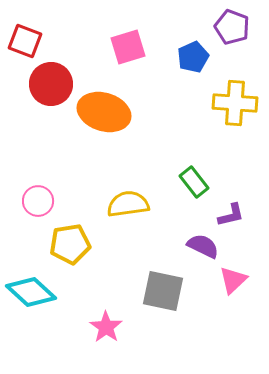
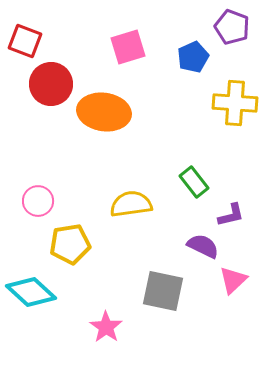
orange ellipse: rotated 9 degrees counterclockwise
yellow semicircle: moved 3 px right
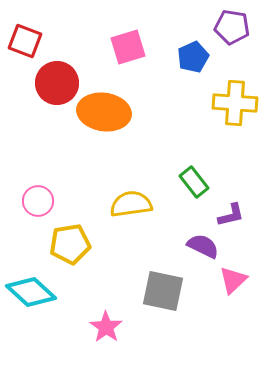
purple pentagon: rotated 12 degrees counterclockwise
red circle: moved 6 px right, 1 px up
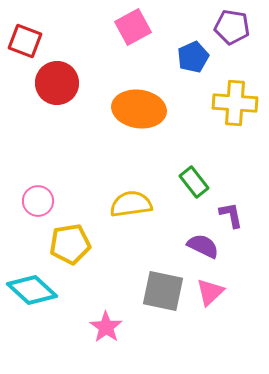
pink square: moved 5 px right, 20 px up; rotated 12 degrees counterclockwise
orange ellipse: moved 35 px right, 3 px up
purple L-shape: rotated 88 degrees counterclockwise
pink triangle: moved 23 px left, 12 px down
cyan diamond: moved 1 px right, 2 px up
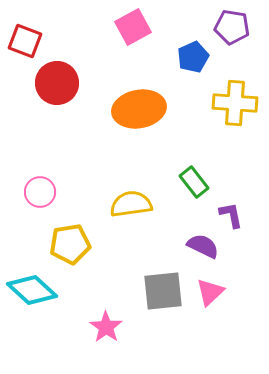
orange ellipse: rotated 18 degrees counterclockwise
pink circle: moved 2 px right, 9 px up
gray square: rotated 18 degrees counterclockwise
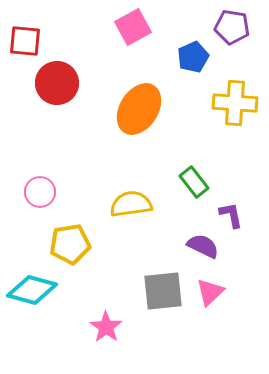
red square: rotated 16 degrees counterclockwise
orange ellipse: rotated 48 degrees counterclockwise
cyan diamond: rotated 27 degrees counterclockwise
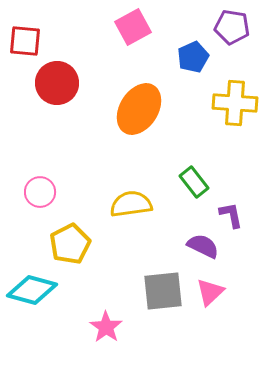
yellow pentagon: rotated 18 degrees counterclockwise
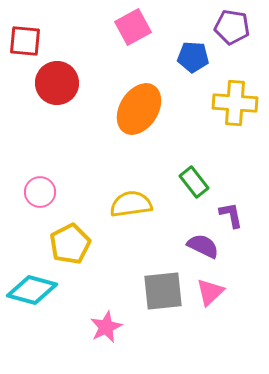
blue pentagon: rotated 28 degrees clockwise
pink star: rotated 12 degrees clockwise
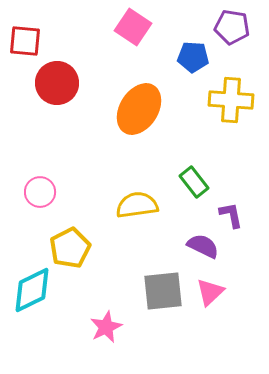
pink square: rotated 27 degrees counterclockwise
yellow cross: moved 4 px left, 3 px up
yellow semicircle: moved 6 px right, 1 px down
yellow pentagon: moved 4 px down
cyan diamond: rotated 42 degrees counterclockwise
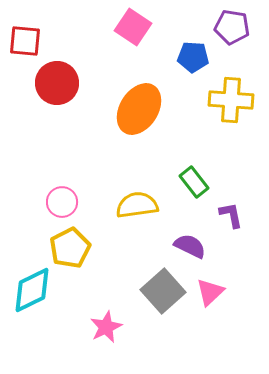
pink circle: moved 22 px right, 10 px down
purple semicircle: moved 13 px left
gray square: rotated 36 degrees counterclockwise
